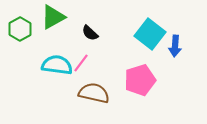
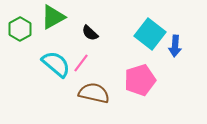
cyan semicircle: moved 1 px left, 1 px up; rotated 32 degrees clockwise
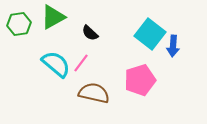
green hexagon: moved 1 px left, 5 px up; rotated 20 degrees clockwise
blue arrow: moved 2 px left
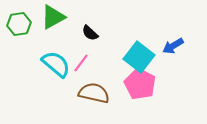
cyan square: moved 11 px left, 23 px down
blue arrow: rotated 55 degrees clockwise
pink pentagon: moved 4 px down; rotated 28 degrees counterclockwise
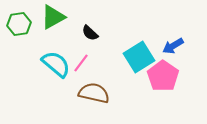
cyan square: rotated 20 degrees clockwise
pink pentagon: moved 23 px right, 8 px up; rotated 8 degrees clockwise
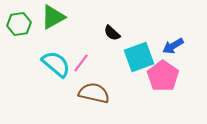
black semicircle: moved 22 px right
cyan square: rotated 12 degrees clockwise
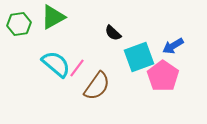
black semicircle: moved 1 px right
pink line: moved 4 px left, 5 px down
brown semicircle: moved 3 px right, 7 px up; rotated 112 degrees clockwise
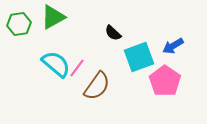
pink pentagon: moved 2 px right, 5 px down
